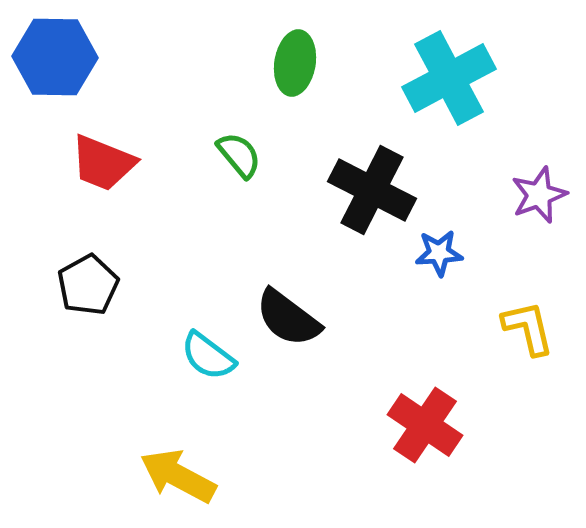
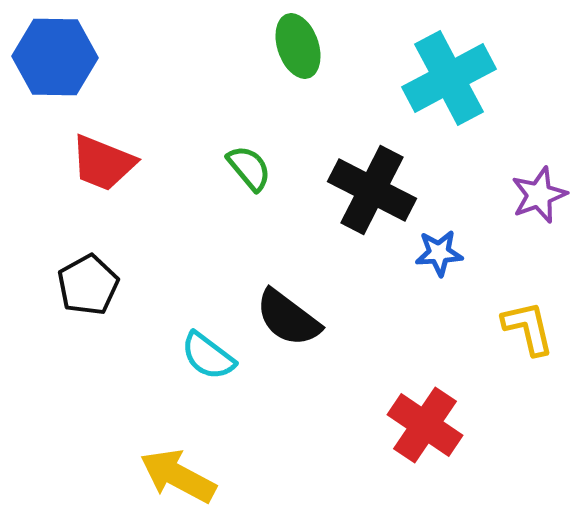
green ellipse: moved 3 px right, 17 px up; rotated 28 degrees counterclockwise
green semicircle: moved 10 px right, 13 px down
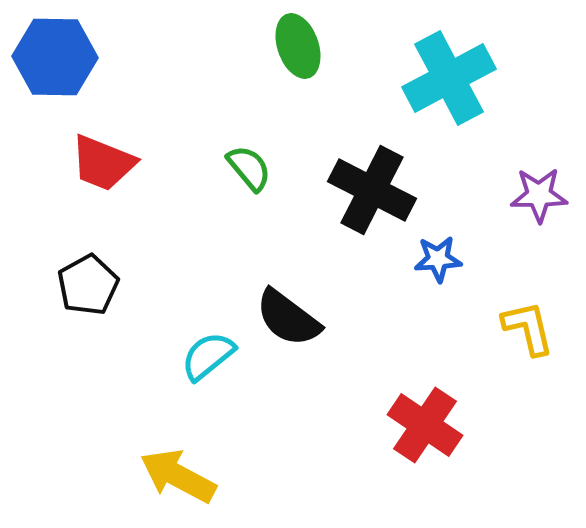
purple star: rotated 20 degrees clockwise
blue star: moved 1 px left, 6 px down
cyan semicircle: rotated 104 degrees clockwise
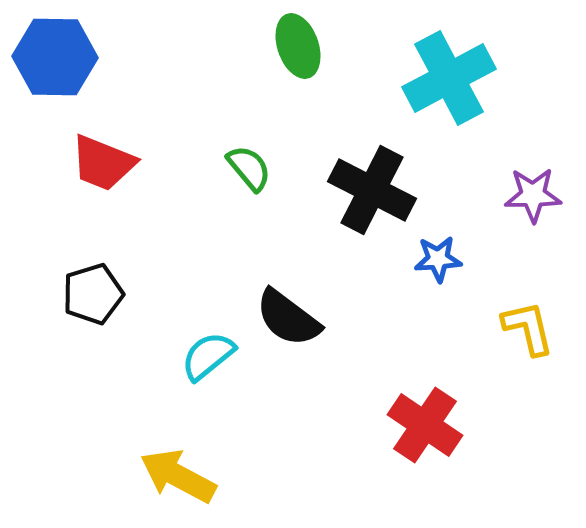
purple star: moved 6 px left
black pentagon: moved 5 px right, 9 px down; rotated 12 degrees clockwise
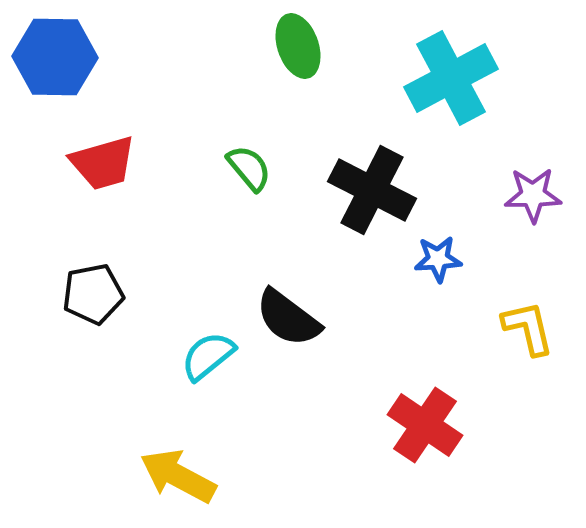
cyan cross: moved 2 px right
red trapezoid: rotated 38 degrees counterclockwise
black pentagon: rotated 6 degrees clockwise
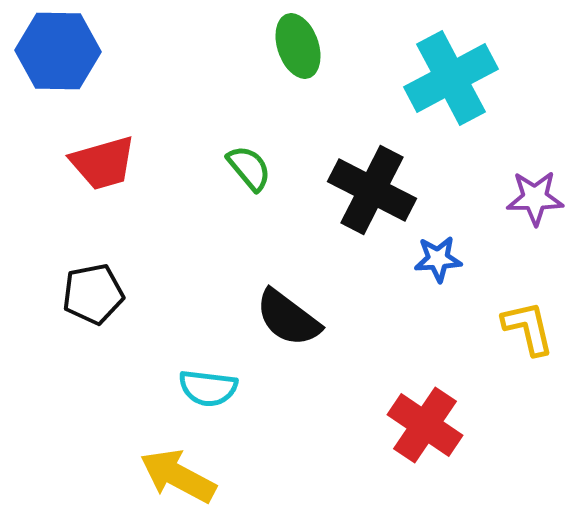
blue hexagon: moved 3 px right, 6 px up
purple star: moved 2 px right, 3 px down
cyan semicircle: moved 32 px down; rotated 134 degrees counterclockwise
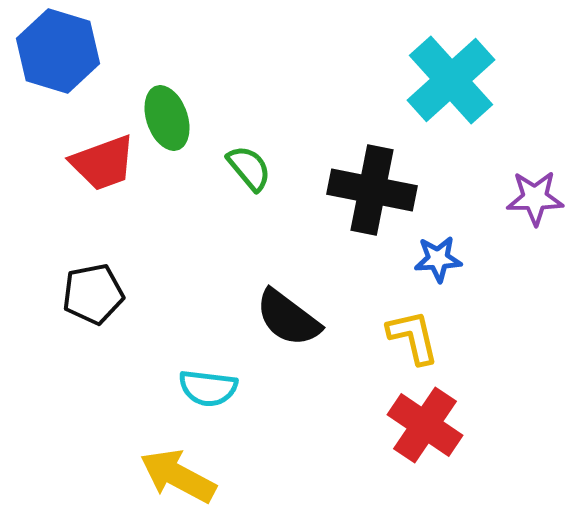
green ellipse: moved 131 px left, 72 px down
blue hexagon: rotated 16 degrees clockwise
cyan cross: moved 2 px down; rotated 14 degrees counterclockwise
red trapezoid: rotated 4 degrees counterclockwise
black cross: rotated 16 degrees counterclockwise
yellow L-shape: moved 115 px left, 9 px down
